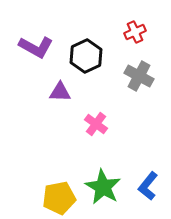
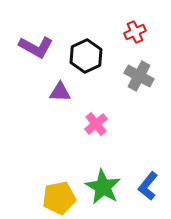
pink cross: rotated 15 degrees clockwise
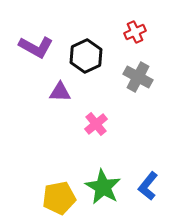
gray cross: moved 1 px left, 1 px down
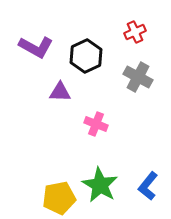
pink cross: rotated 30 degrees counterclockwise
green star: moved 3 px left, 2 px up
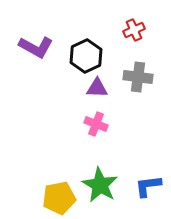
red cross: moved 1 px left, 2 px up
gray cross: rotated 20 degrees counterclockwise
purple triangle: moved 37 px right, 4 px up
blue L-shape: rotated 44 degrees clockwise
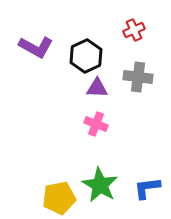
blue L-shape: moved 1 px left, 2 px down
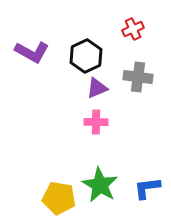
red cross: moved 1 px left, 1 px up
purple L-shape: moved 4 px left, 5 px down
purple triangle: rotated 25 degrees counterclockwise
pink cross: moved 2 px up; rotated 20 degrees counterclockwise
yellow pentagon: rotated 20 degrees clockwise
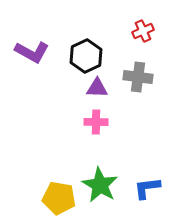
red cross: moved 10 px right, 2 px down
purple triangle: rotated 25 degrees clockwise
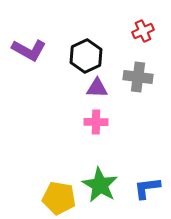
purple L-shape: moved 3 px left, 2 px up
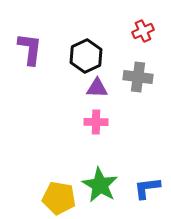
purple L-shape: moved 1 px right, 1 px up; rotated 112 degrees counterclockwise
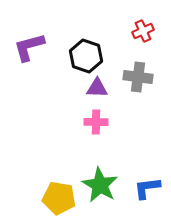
purple L-shape: moved 1 px left, 2 px up; rotated 112 degrees counterclockwise
black hexagon: rotated 16 degrees counterclockwise
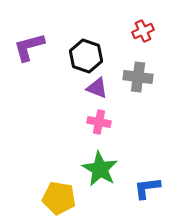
purple triangle: rotated 20 degrees clockwise
pink cross: moved 3 px right; rotated 10 degrees clockwise
green star: moved 16 px up
